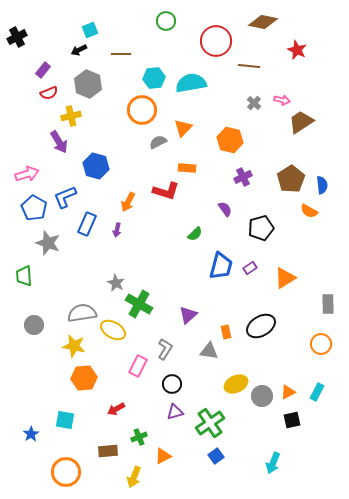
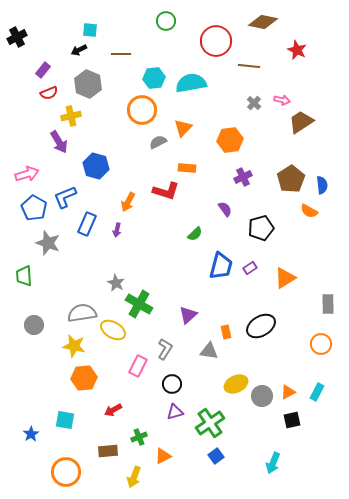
cyan square at (90, 30): rotated 28 degrees clockwise
orange hexagon at (230, 140): rotated 20 degrees counterclockwise
red arrow at (116, 409): moved 3 px left, 1 px down
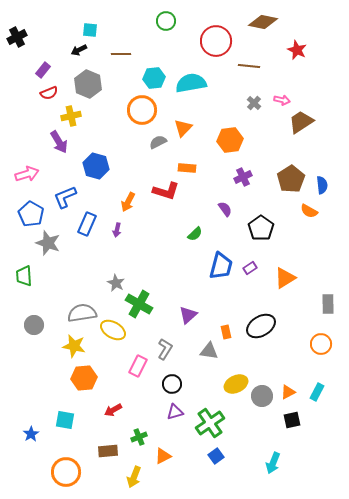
blue pentagon at (34, 208): moved 3 px left, 6 px down
black pentagon at (261, 228): rotated 20 degrees counterclockwise
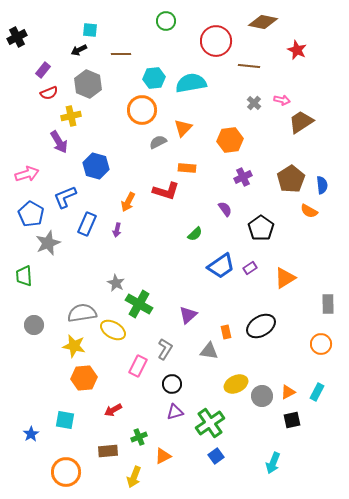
gray star at (48, 243): rotated 30 degrees clockwise
blue trapezoid at (221, 266): rotated 40 degrees clockwise
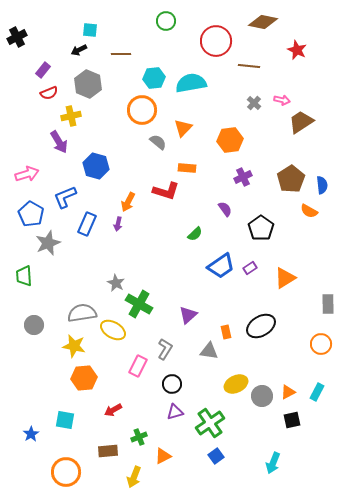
gray semicircle at (158, 142): rotated 66 degrees clockwise
purple arrow at (117, 230): moved 1 px right, 6 px up
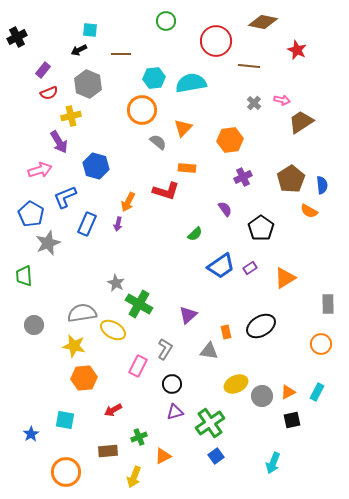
pink arrow at (27, 174): moved 13 px right, 4 px up
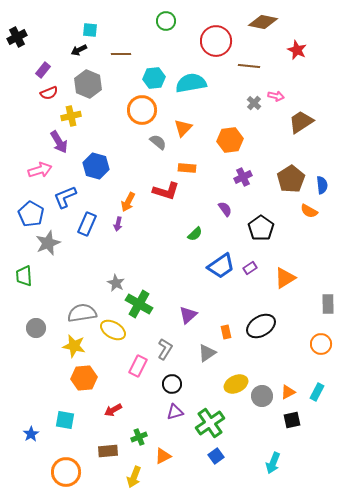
pink arrow at (282, 100): moved 6 px left, 4 px up
gray circle at (34, 325): moved 2 px right, 3 px down
gray triangle at (209, 351): moved 2 px left, 2 px down; rotated 42 degrees counterclockwise
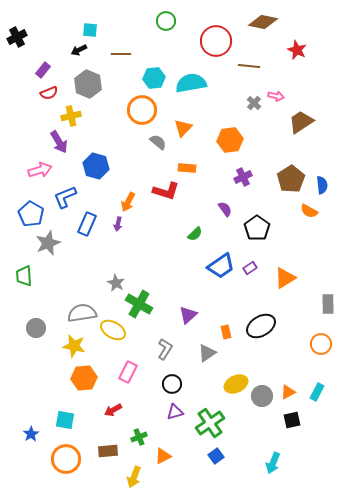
black pentagon at (261, 228): moved 4 px left
pink rectangle at (138, 366): moved 10 px left, 6 px down
orange circle at (66, 472): moved 13 px up
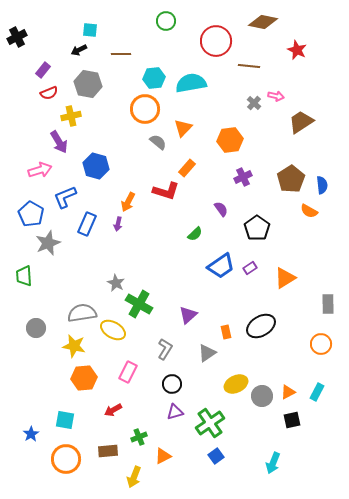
gray hexagon at (88, 84): rotated 12 degrees counterclockwise
orange circle at (142, 110): moved 3 px right, 1 px up
orange rectangle at (187, 168): rotated 54 degrees counterclockwise
purple semicircle at (225, 209): moved 4 px left
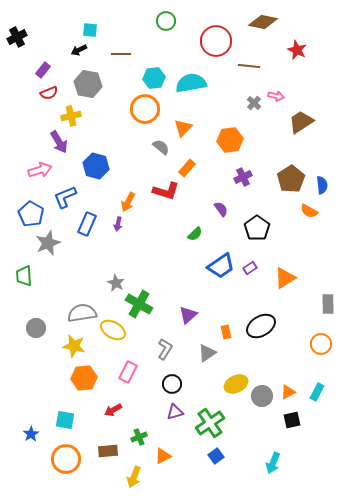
gray semicircle at (158, 142): moved 3 px right, 5 px down
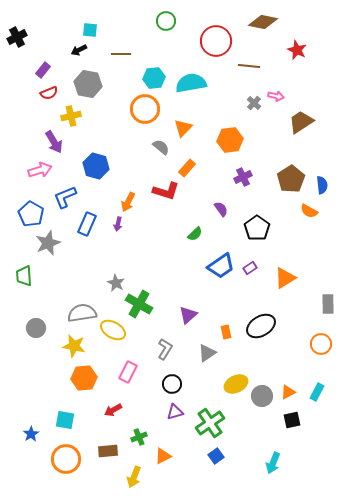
purple arrow at (59, 142): moved 5 px left
